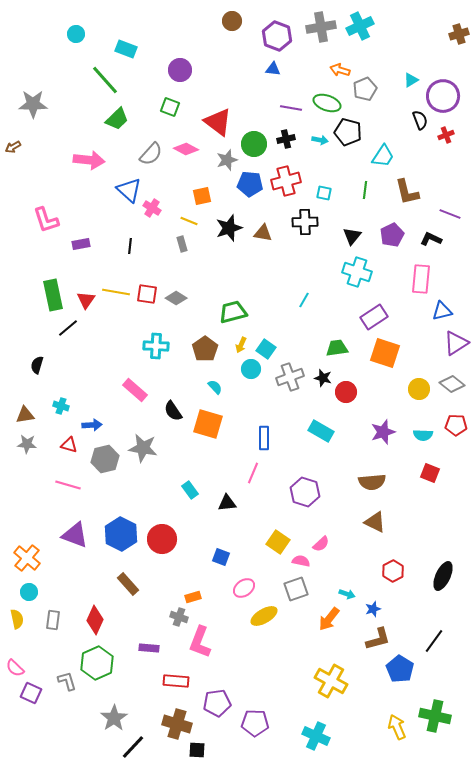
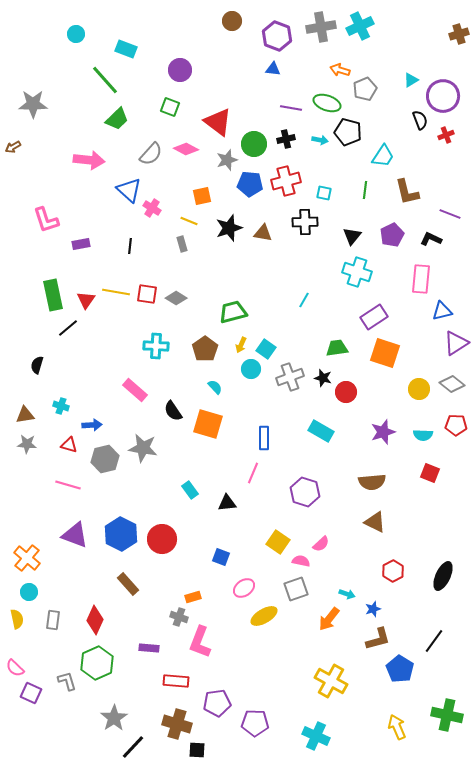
green cross at (435, 716): moved 12 px right, 1 px up
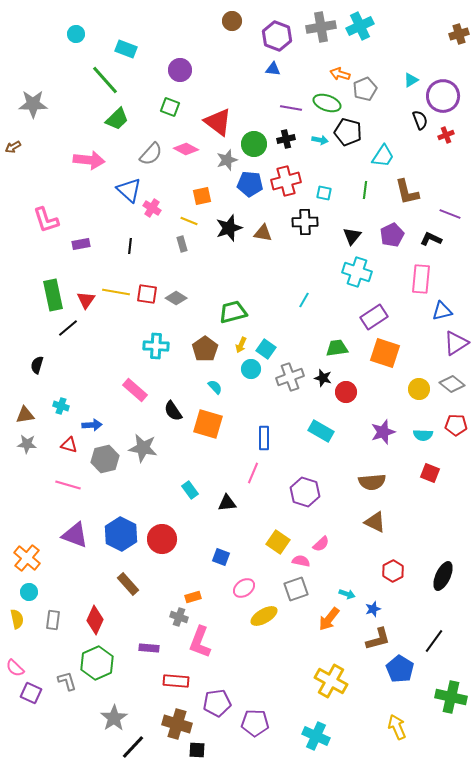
orange arrow at (340, 70): moved 4 px down
green cross at (447, 715): moved 4 px right, 18 px up
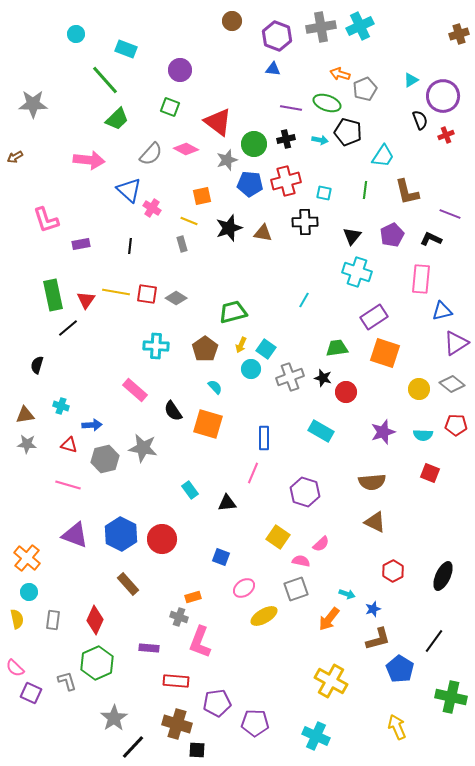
brown arrow at (13, 147): moved 2 px right, 10 px down
yellow square at (278, 542): moved 5 px up
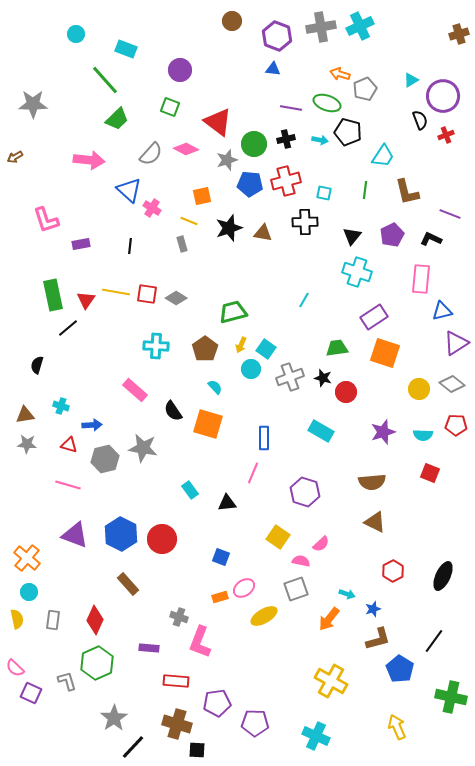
orange rectangle at (193, 597): moved 27 px right
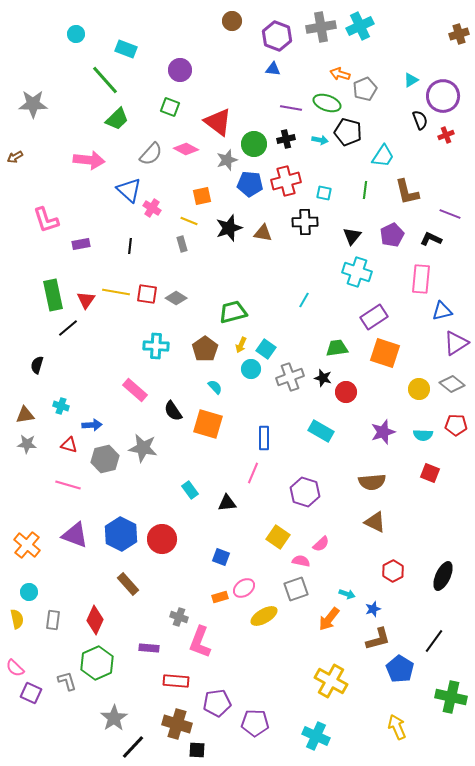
orange cross at (27, 558): moved 13 px up
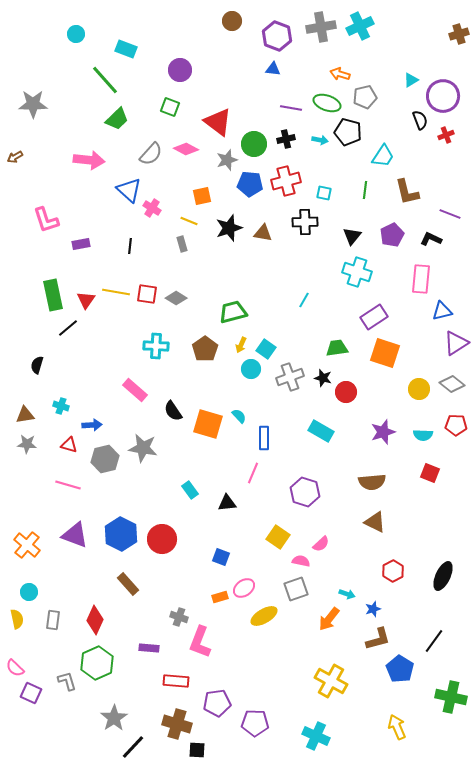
gray pentagon at (365, 89): moved 8 px down; rotated 10 degrees clockwise
cyan semicircle at (215, 387): moved 24 px right, 29 px down
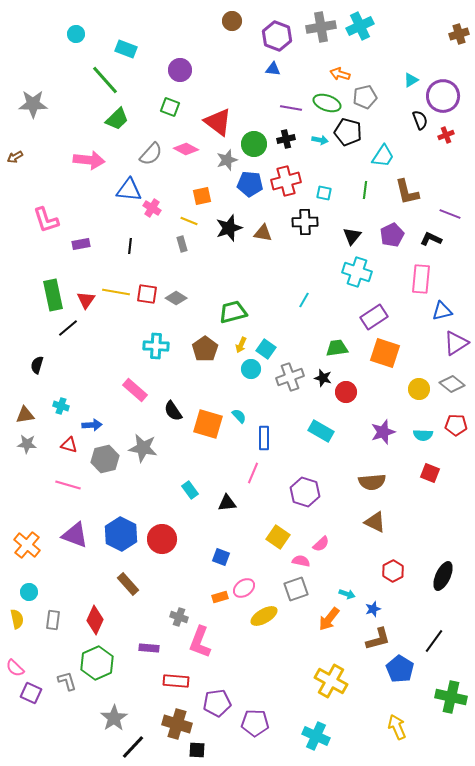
blue triangle at (129, 190): rotated 36 degrees counterclockwise
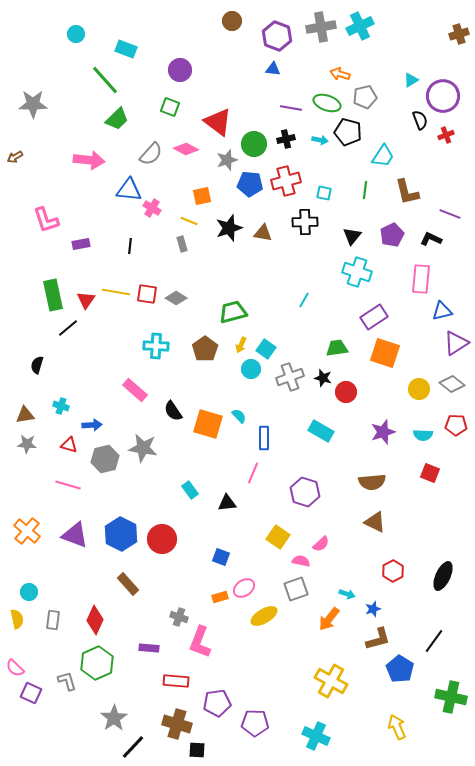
orange cross at (27, 545): moved 14 px up
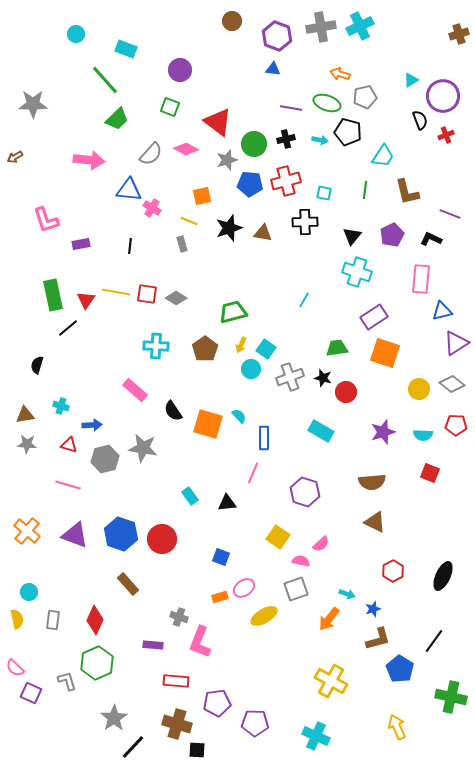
cyan rectangle at (190, 490): moved 6 px down
blue hexagon at (121, 534): rotated 8 degrees counterclockwise
purple rectangle at (149, 648): moved 4 px right, 3 px up
